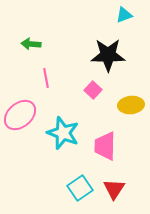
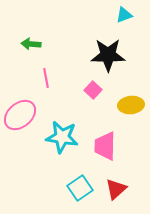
cyan star: moved 1 px left, 4 px down; rotated 12 degrees counterclockwise
red triangle: moved 2 px right; rotated 15 degrees clockwise
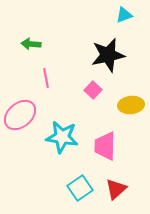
black star: rotated 12 degrees counterclockwise
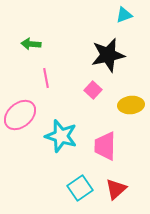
cyan star: moved 1 px left, 1 px up; rotated 8 degrees clockwise
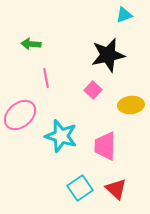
red triangle: rotated 35 degrees counterclockwise
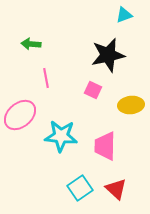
pink square: rotated 18 degrees counterclockwise
cyan star: rotated 12 degrees counterclockwise
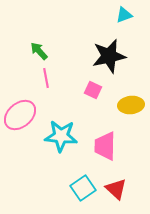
green arrow: moved 8 px right, 7 px down; rotated 42 degrees clockwise
black star: moved 1 px right, 1 px down
cyan square: moved 3 px right
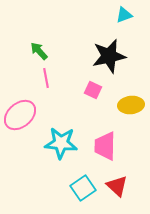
cyan star: moved 7 px down
red triangle: moved 1 px right, 3 px up
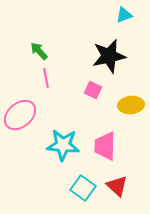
cyan star: moved 2 px right, 2 px down
cyan square: rotated 20 degrees counterclockwise
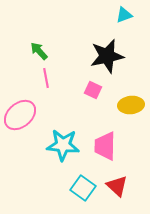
black star: moved 2 px left
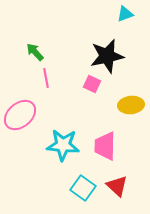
cyan triangle: moved 1 px right, 1 px up
green arrow: moved 4 px left, 1 px down
pink square: moved 1 px left, 6 px up
